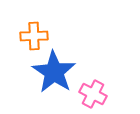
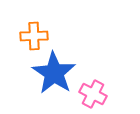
blue star: moved 1 px down
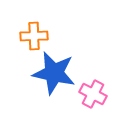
blue star: rotated 21 degrees counterclockwise
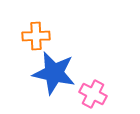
orange cross: moved 2 px right
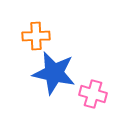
pink cross: rotated 12 degrees counterclockwise
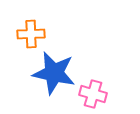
orange cross: moved 5 px left, 2 px up
